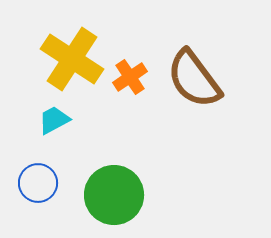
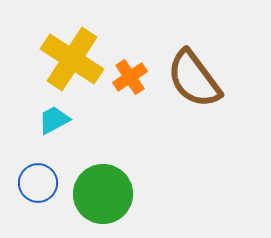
green circle: moved 11 px left, 1 px up
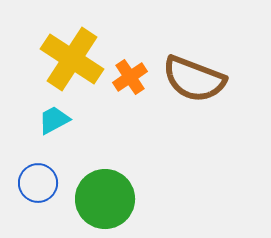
brown semicircle: rotated 32 degrees counterclockwise
green circle: moved 2 px right, 5 px down
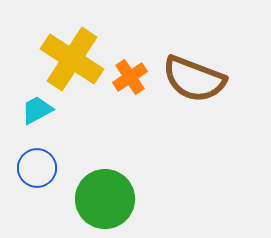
cyan trapezoid: moved 17 px left, 10 px up
blue circle: moved 1 px left, 15 px up
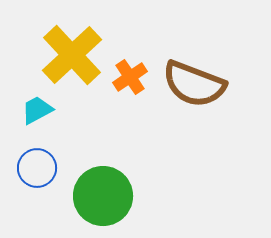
yellow cross: moved 4 px up; rotated 14 degrees clockwise
brown semicircle: moved 5 px down
green circle: moved 2 px left, 3 px up
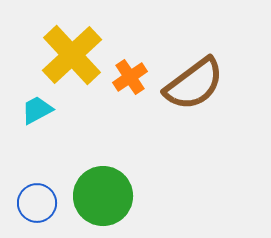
brown semicircle: rotated 58 degrees counterclockwise
blue circle: moved 35 px down
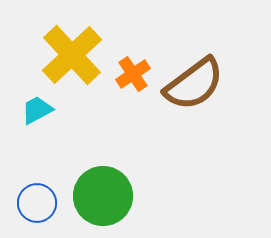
orange cross: moved 3 px right, 3 px up
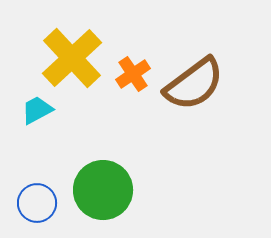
yellow cross: moved 3 px down
green circle: moved 6 px up
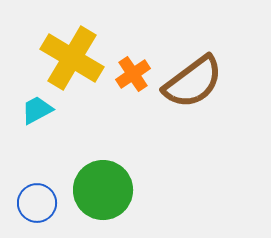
yellow cross: rotated 16 degrees counterclockwise
brown semicircle: moved 1 px left, 2 px up
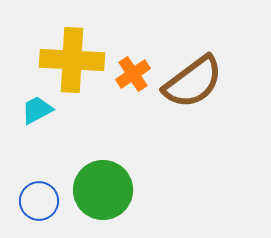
yellow cross: moved 2 px down; rotated 28 degrees counterclockwise
blue circle: moved 2 px right, 2 px up
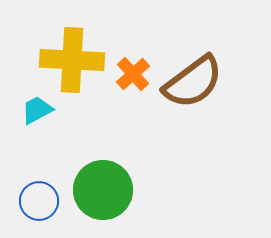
orange cross: rotated 8 degrees counterclockwise
